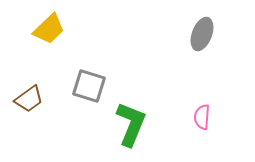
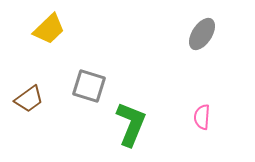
gray ellipse: rotated 12 degrees clockwise
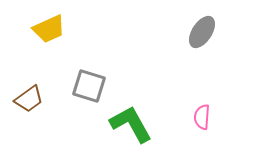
yellow trapezoid: rotated 20 degrees clockwise
gray ellipse: moved 2 px up
green L-shape: rotated 51 degrees counterclockwise
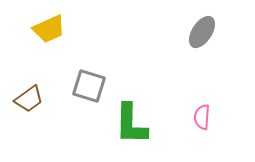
green L-shape: rotated 150 degrees counterclockwise
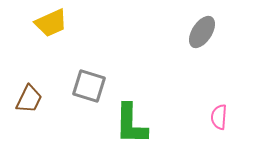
yellow trapezoid: moved 2 px right, 6 px up
brown trapezoid: rotated 28 degrees counterclockwise
pink semicircle: moved 17 px right
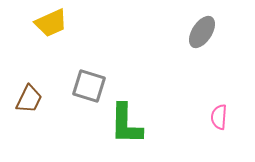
green L-shape: moved 5 px left
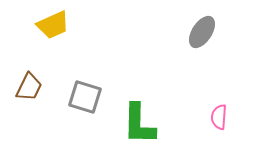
yellow trapezoid: moved 2 px right, 2 px down
gray square: moved 4 px left, 11 px down
brown trapezoid: moved 12 px up
green L-shape: moved 13 px right
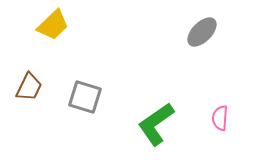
yellow trapezoid: rotated 20 degrees counterclockwise
gray ellipse: rotated 12 degrees clockwise
pink semicircle: moved 1 px right, 1 px down
green L-shape: moved 17 px right; rotated 54 degrees clockwise
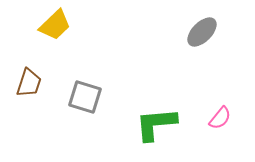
yellow trapezoid: moved 2 px right
brown trapezoid: moved 4 px up; rotated 8 degrees counterclockwise
pink semicircle: rotated 145 degrees counterclockwise
green L-shape: rotated 30 degrees clockwise
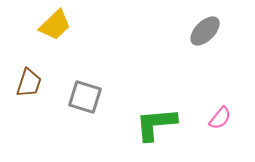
gray ellipse: moved 3 px right, 1 px up
